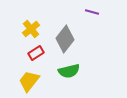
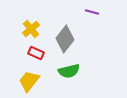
red rectangle: rotated 56 degrees clockwise
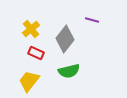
purple line: moved 8 px down
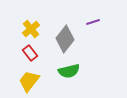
purple line: moved 1 px right, 2 px down; rotated 32 degrees counterclockwise
red rectangle: moved 6 px left; rotated 28 degrees clockwise
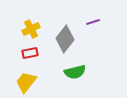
yellow cross: rotated 12 degrees clockwise
red rectangle: rotated 63 degrees counterclockwise
green semicircle: moved 6 px right, 1 px down
yellow trapezoid: moved 3 px left, 1 px down
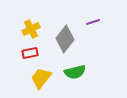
yellow trapezoid: moved 15 px right, 4 px up
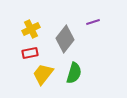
green semicircle: moved 1 px left, 1 px down; rotated 60 degrees counterclockwise
yellow trapezoid: moved 2 px right, 4 px up
